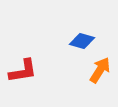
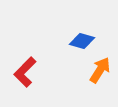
red L-shape: moved 2 px right, 1 px down; rotated 144 degrees clockwise
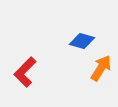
orange arrow: moved 1 px right, 2 px up
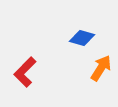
blue diamond: moved 3 px up
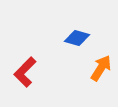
blue diamond: moved 5 px left
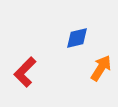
blue diamond: rotated 30 degrees counterclockwise
